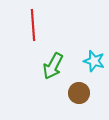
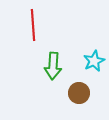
cyan star: rotated 30 degrees clockwise
green arrow: rotated 24 degrees counterclockwise
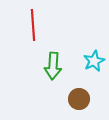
brown circle: moved 6 px down
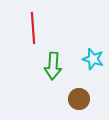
red line: moved 3 px down
cyan star: moved 1 px left, 2 px up; rotated 30 degrees counterclockwise
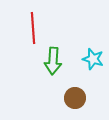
green arrow: moved 5 px up
brown circle: moved 4 px left, 1 px up
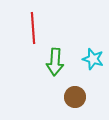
green arrow: moved 2 px right, 1 px down
brown circle: moved 1 px up
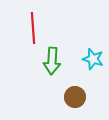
green arrow: moved 3 px left, 1 px up
